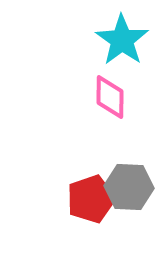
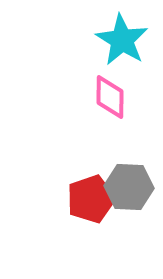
cyan star: rotated 4 degrees counterclockwise
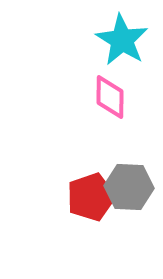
red pentagon: moved 2 px up
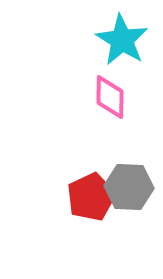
red pentagon: rotated 6 degrees counterclockwise
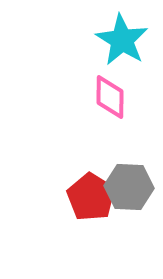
red pentagon: rotated 15 degrees counterclockwise
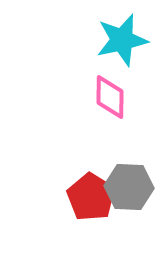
cyan star: rotated 28 degrees clockwise
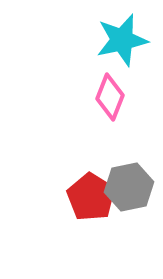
pink diamond: rotated 21 degrees clockwise
gray hexagon: rotated 15 degrees counterclockwise
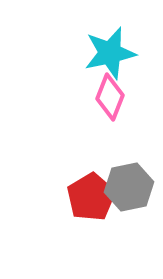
cyan star: moved 12 px left, 13 px down
red pentagon: rotated 9 degrees clockwise
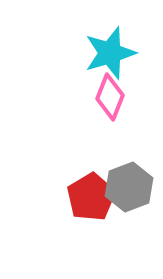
cyan star: rotated 4 degrees counterclockwise
gray hexagon: rotated 9 degrees counterclockwise
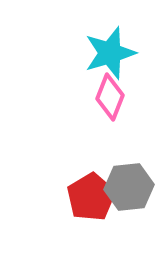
gray hexagon: rotated 15 degrees clockwise
